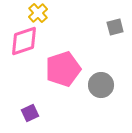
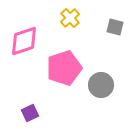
yellow cross: moved 32 px right, 5 px down
gray square: rotated 30 degrees clockwise
pink pentagon: moved 1 px right, 1 px up
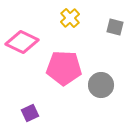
pink diamond: moved 2 px left, 1 px down; rotated 44 degrees clockwise
pink pentagon: rotated 20 degrees clockwise
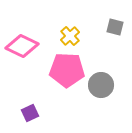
yellow cross: moved 18 px down
pink diamond: moved 4 px down
pink pentagon: moved 3 px right, 2 px down
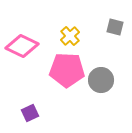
gray circle: moved 5 px up
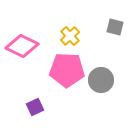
purple square: moved 5 px right, 6 px up
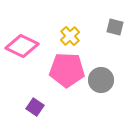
purple square: rotated 30 degrees counterclockwise
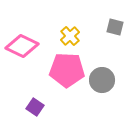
gray circle: moved 1 px right
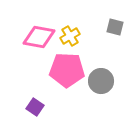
yellow cross: rotated 12 degrees clockwise
pink diamond: moved 17 px right, 9 px up; rotated 16 degrees counterclockwise
gray circle: moved 1 px left, 1 px down
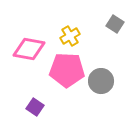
gray square: moved 3 px up; rotated 18 degrees clockwise
pink diamond: moved 10 px left, 12 px down
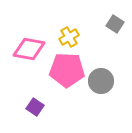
yellow cross: moved 1 px left, 1 px down
